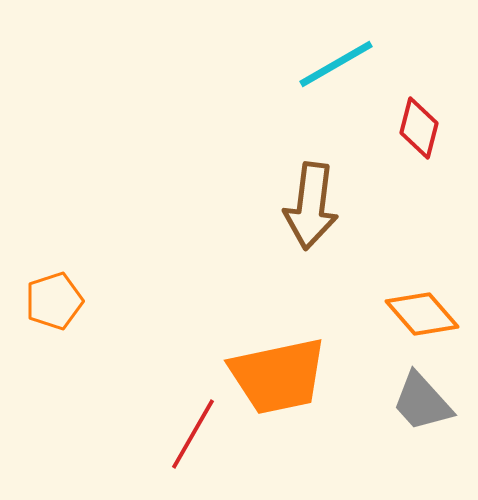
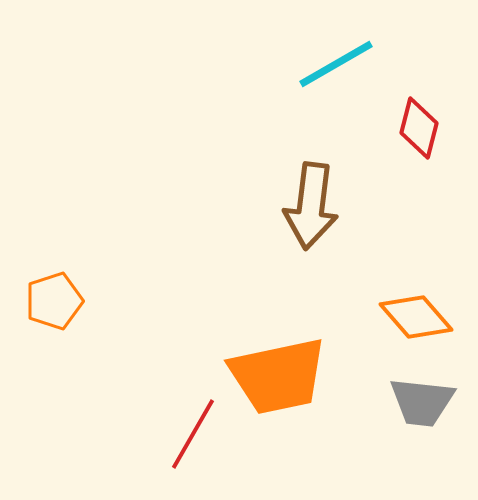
orange diamond: moved 6 px left, 3 px down
gray trapezoid: rotated 42 degrees counterclockwise
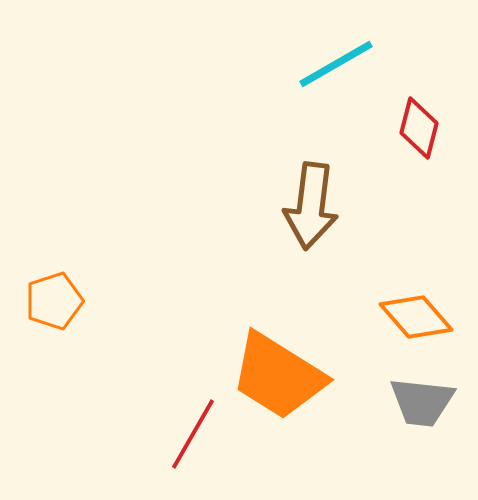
orange trapezoid: rotated 44 degrees clockwise
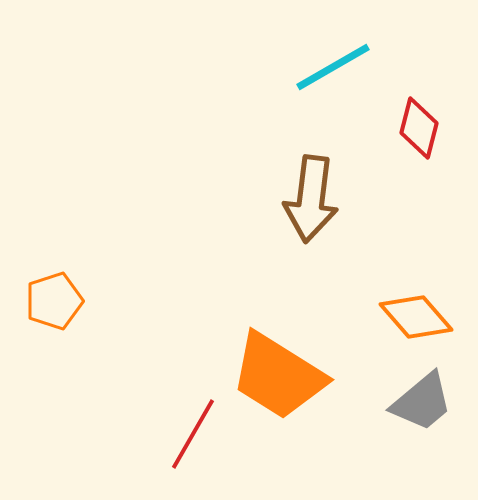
cyan line: moved 3 px left, 3 px down
brown arrow: moved 7 px up
gray trapezoid: rotated 46 degrees counterclockwise
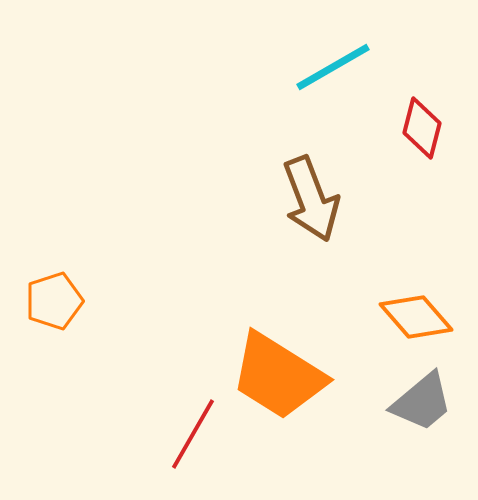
red diamond: moved 3 px right
brown arrow: rotated 28 degrees counterclockwise
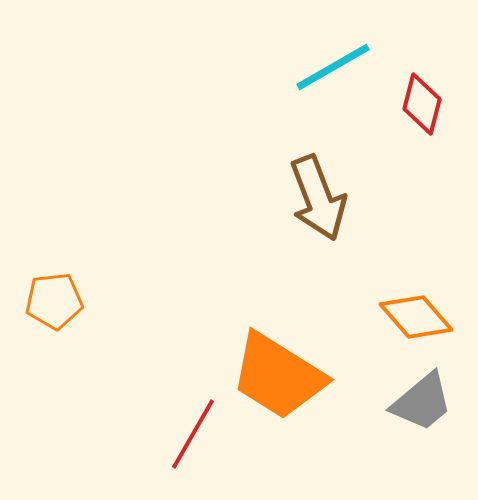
red diamond: moved 24 px up
brown arrow: moved 7 px right, 1 px up
orange pentagon: rotated 12 degrees clockwise
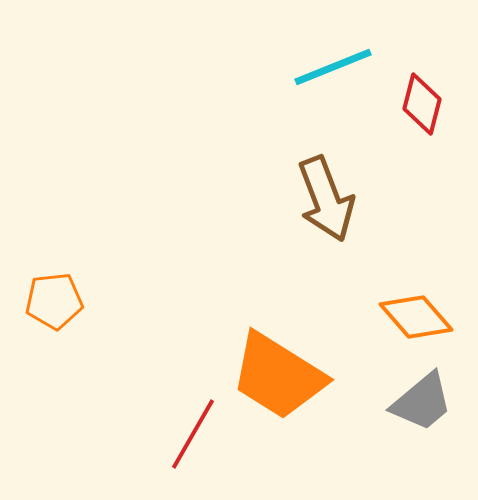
cyan line: rotated 8 degrees clockwise
brown arrow: moved 8 px right, 1 px down
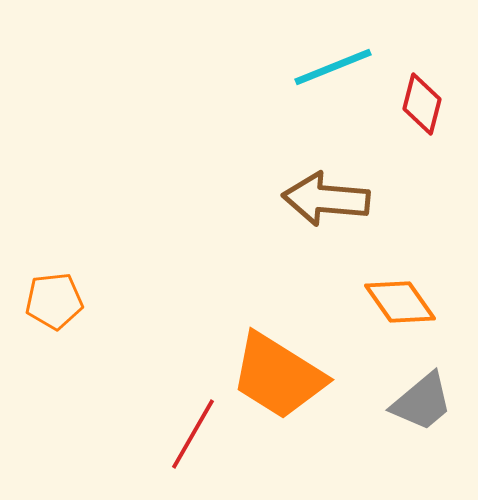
brown arrow: rotated 116 degrees clockwise
orange diamond: moved 16 px left, 15 px up; rotated 6 degrees clockwise
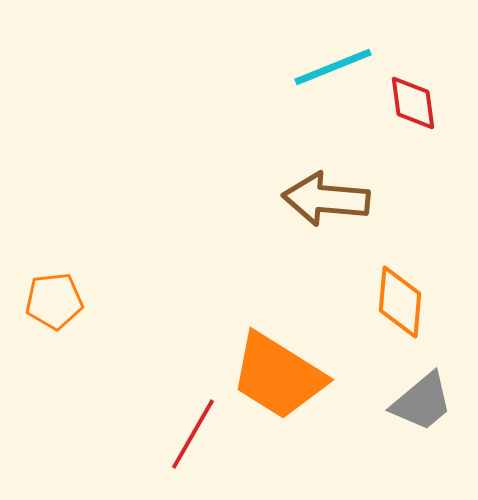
red diamond: moved 9 px left, 1 px up; rotated 22 degrees counterclockwise
orange diamond: rotated 40 degrees clockwise
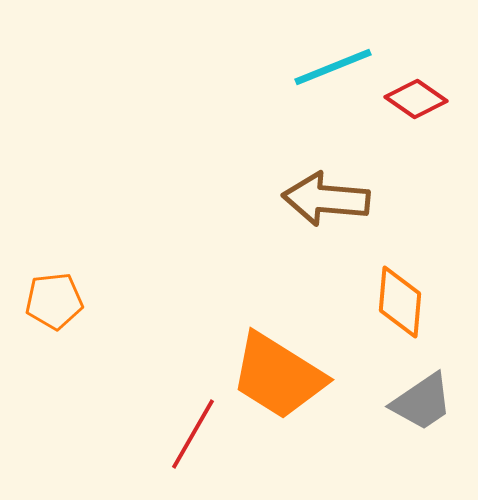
red diamond: moved 3 px right, 4 px up; rotated 48 degrees counterclockwise
gray trapezoid: rotated 6 degrees clockwise
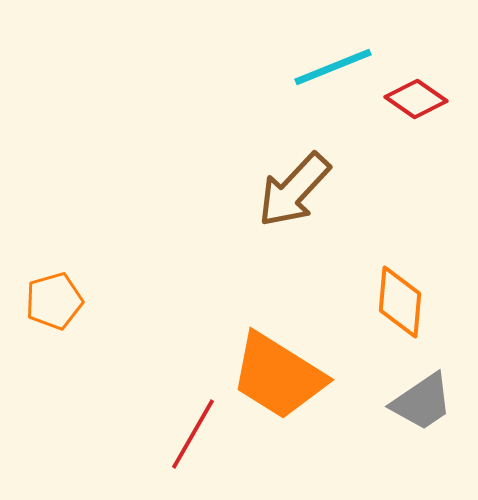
brown arrow: moved 32 px left, 9 px up; rotated 52 degrees counterclockwise
orange pentagon: rotated 10 degrees counterclockwise
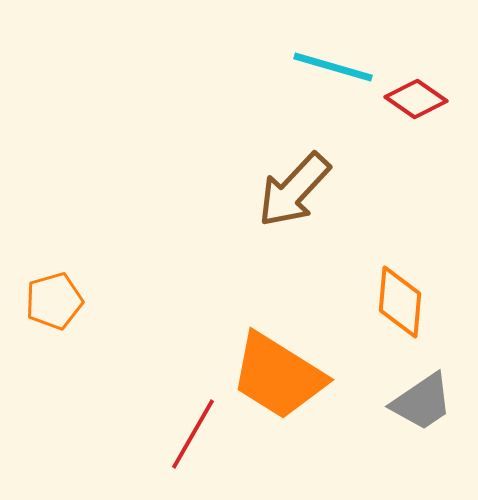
cyan line: rotated 38 degrees clockwise
